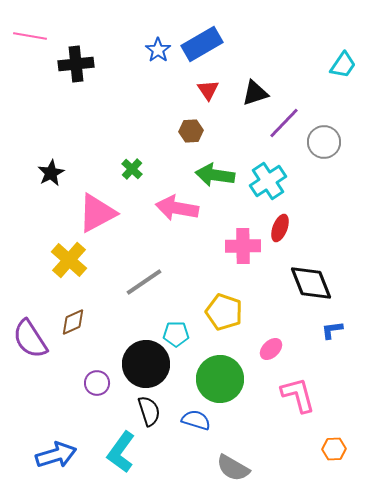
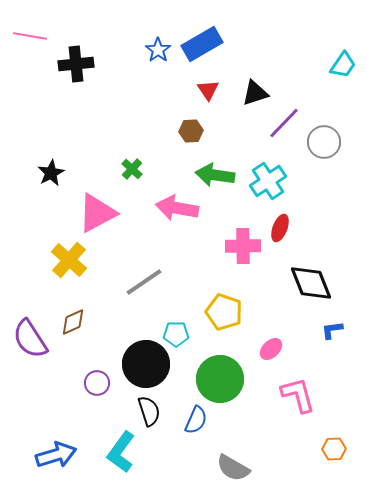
blue semicircle: rotated 96 degrees clockwise
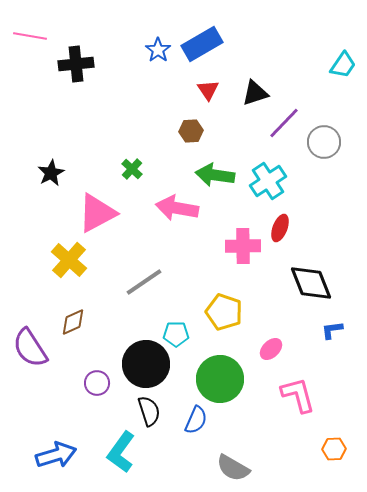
purple semicircle: moved 9 px down
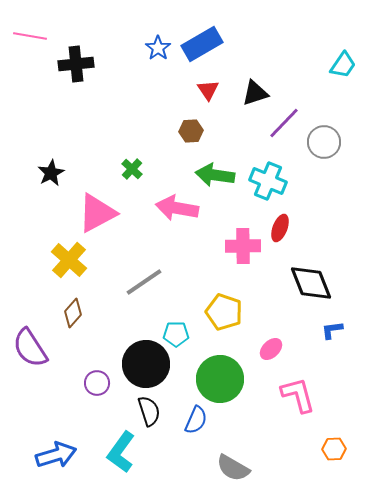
blue star: moved 2 px up
cyan cross: rotated 33 degrees counterclockwise
brown diamond: moved 9 px up; rotated 24 degrees counterclockwise
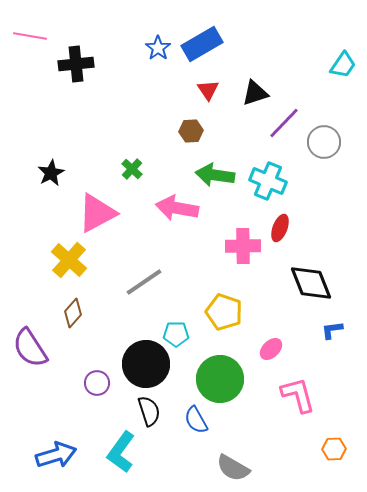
blue semicircle: rotated 128 degrees clockwise
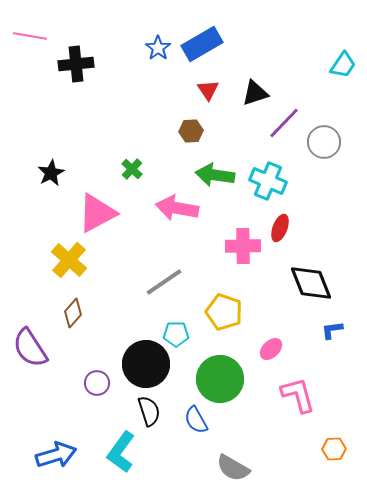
gray line: moved 20 px right
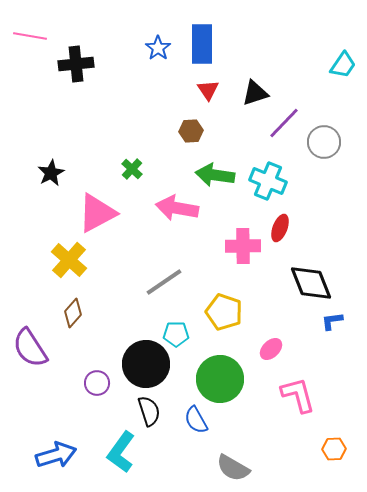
blue rectangle: rotated 60 degrees counterclockwise
blue L-shape: moved 9 px up
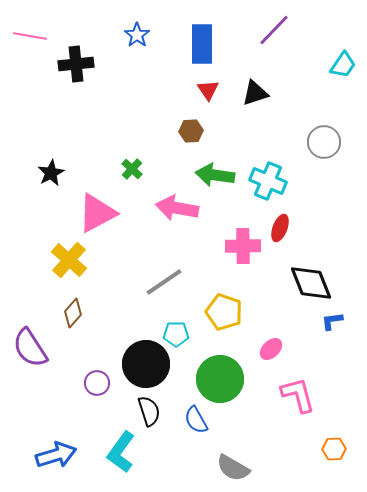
blue star: moved 21 px left, 13 px up
purple line: moved 10 px left, 93 px up
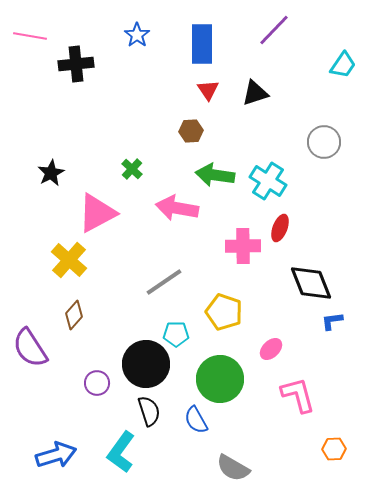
cyan cross: rotated 9 degrees clockwise
brown diamond: moved 1 px right, 2 px down
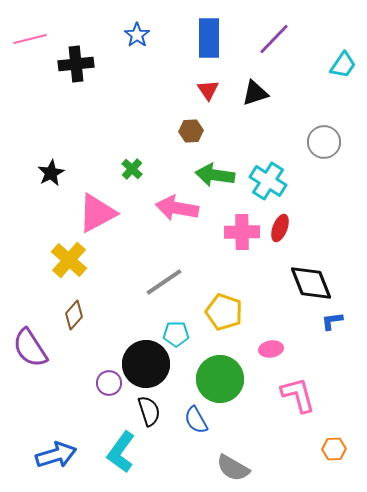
purple line: moved 9 px down
pink line: moved 3 px down; rotated 24 degrees counterclockwise
blue rectangle: moved 7 px right, 6 px up
pink cross: moved 1 px left, 14 px up
pink ellipse: rotated 35 degrees clockwise
purple circle: moved 12 px right
